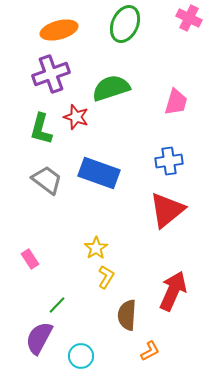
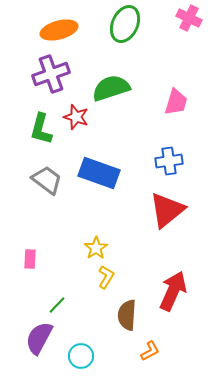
pink rectangle: rotated 36 degrees clockwise
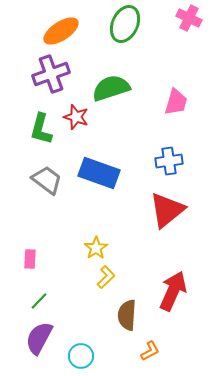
orange ellipse: moved 2 px right, 1 px down; rotated 18 degrees counterclockwise
yellow L-shape: rotated 15 degrees clockwise
green line: moved 18 px left, 4 px up
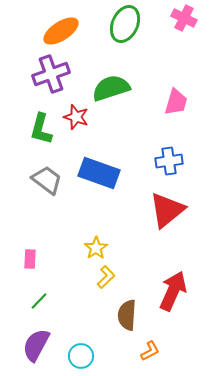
pink cross: moved 5 px left
purple semicircle: moved 3 px left, 7 px down
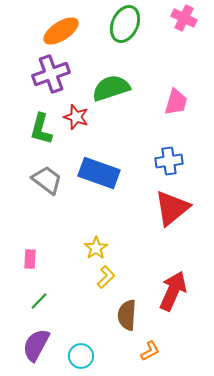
red triangle: moved 5 px right, 2 px up
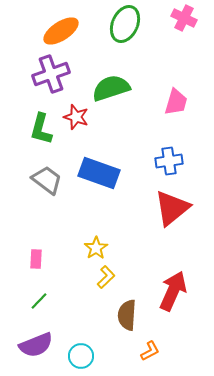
pink rectangle: moved 6 px right
purple semicircle: rotated 140 degrees counterclockwise
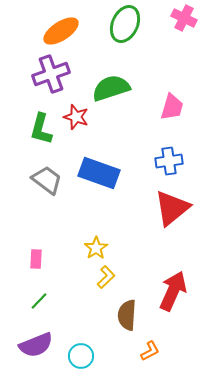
pink trapezoid: moved 4 px left, 5 px down
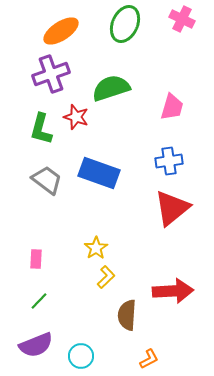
pink cross: moved 2 px left, 1 px down
red arrow: rotated 63 degrees clockwise
orange L-shape: moved 1 px left, 8 px down
